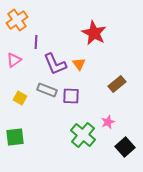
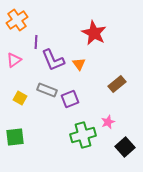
purple L-shape: moved 2 px left, 4 px up
purple square: moved 1 px left, 3 px down; rotated 24 degrees counterclockwise
green cross: rotated 35 degrees clockwise
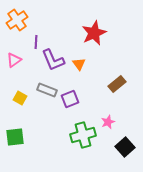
red star: rotated 20 degrees clockwise
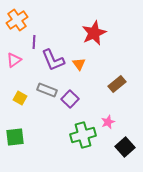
purple line: moved 2 px left
purple square: rotated 24 degrees counterclockwise
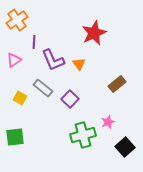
gray rectangle: moved 4 px left, 2 px up; rotated 18 degrees clockwise
